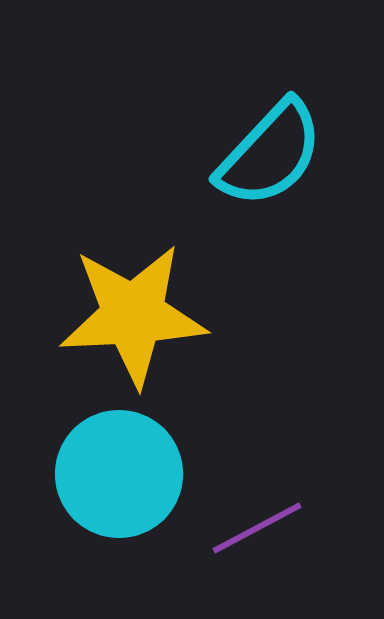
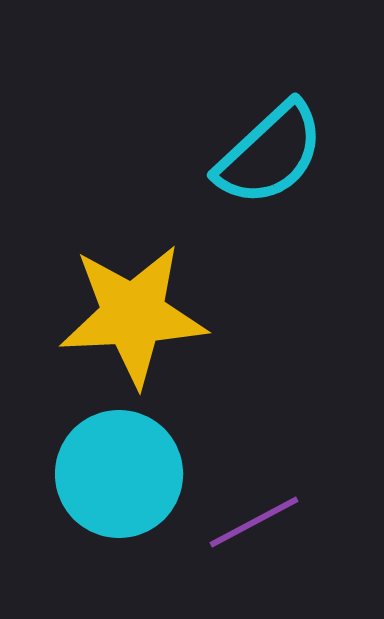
cyan semicircle: rotated 4 degrees clockwise
purple line: moved 3 px left, 6 px up
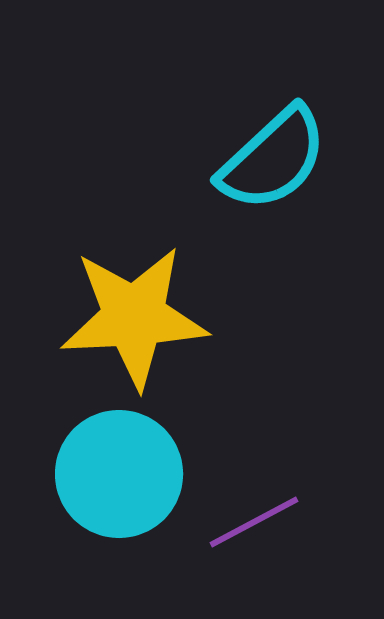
cyan semicircle: moved 3 px right, 5 px down
yellow star: moved 1 px right, 2 px down
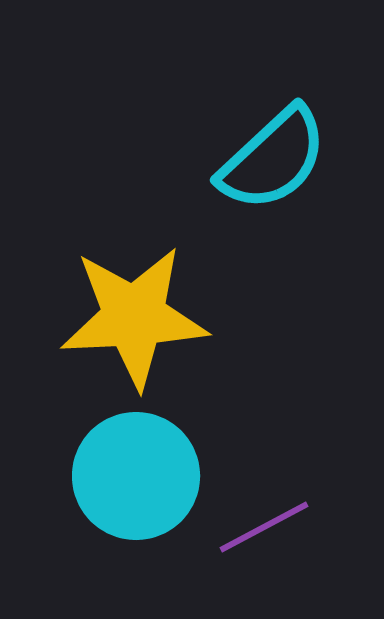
cyan circle: moved 17 px right, 2 px down
purple line: moved 10 px right, 5 px down
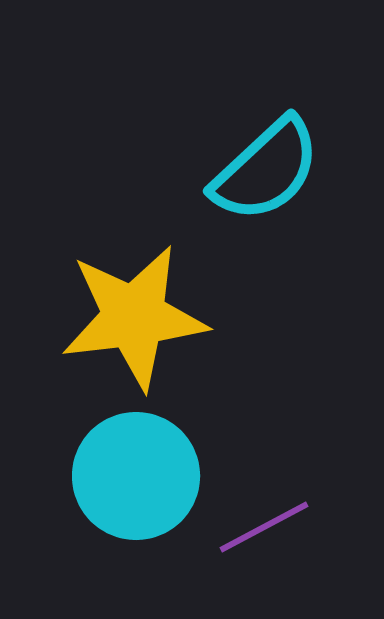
cyan semicircle: moved 7 px left, 11 px down
yellow star: rotated 4 degrees counterclockwise
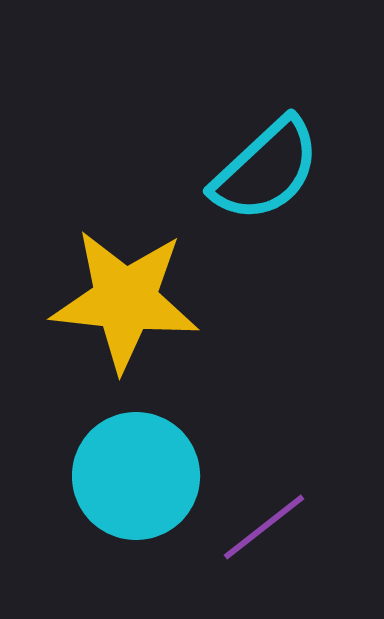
yellow star: moved 9 px left, 17 px up; rotated 13 degrees clockwise
purple line: rotated 10 degrees counterclockwise
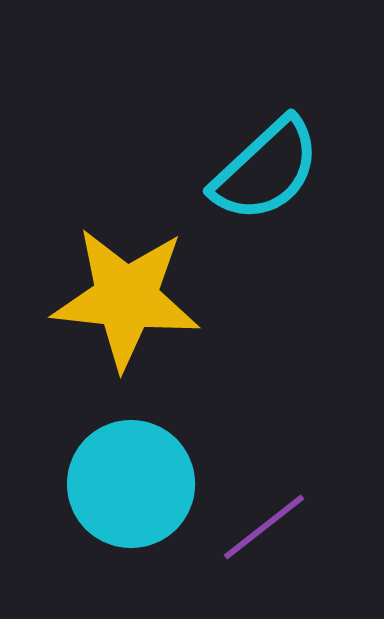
yellow star: moved 1 px right, 2 px up
cyan circle: moved 5 px left, 8 px down
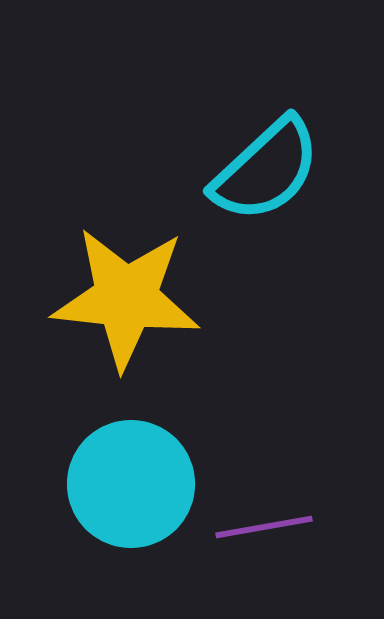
purple line: rotated 28 degrees clockwise
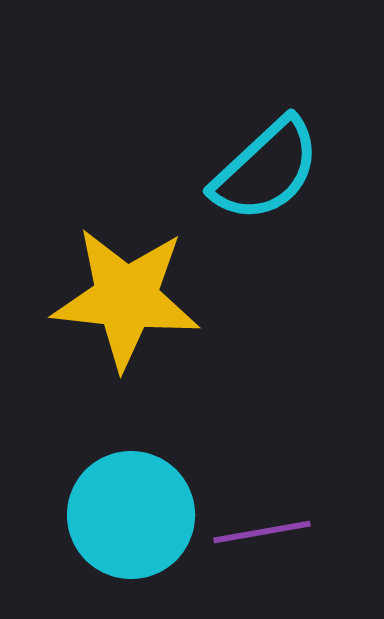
cyan circle: moved 31 px down
purple line: moved 2 px left, 5 px down
